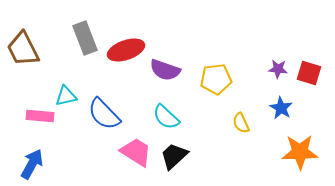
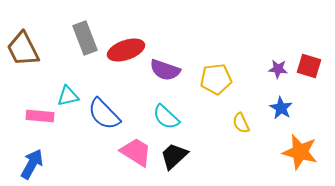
red square: moved 7 px up
cyan triangle: moved 2 px right
orange star: rotated 15 degrees clockwise
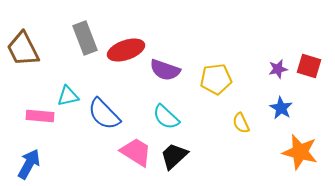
purple star: rotated 18 degrees counterclockwise
blue arrow: moved 3 px left
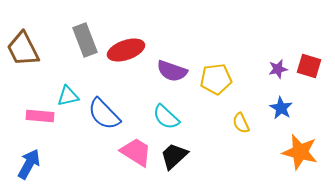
gray rectangle: moved 2 px down
purple semicircle: moved 7 px right, 1 px down
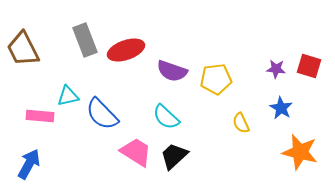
purple star: moved 2 px left; rotated 18 degrees clockwise
blue semicircle: moved 2 px left
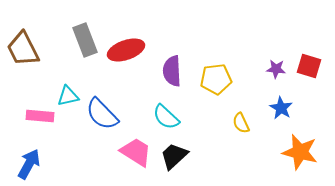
purple semicircle: rotated 68 degrees clockwise
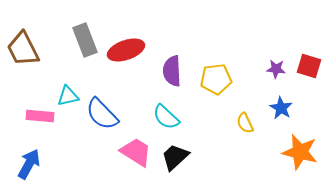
yellow semicircle: moved 4 px right
black trapezoid: moved 1 px right, 1 px down
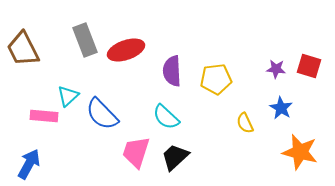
cyan triangle: rotated 30 degrees counterclockwise
pink rectangle: moved 4 px right
pink trapezoid: rotated 104 degrees counterclockwise
